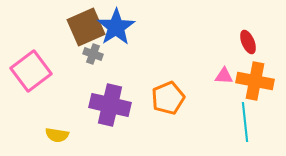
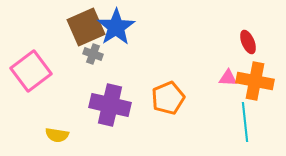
pink triangle: moved 4 px right, 2 px down
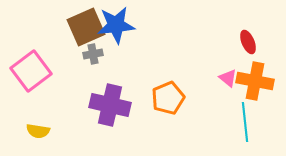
blue star: moved 2 px up; rotated 27 degrees clockwise
gray cross: rotated 30 degrees counterclockwise
pink triangle: rotated 36 degrees clockwise
yellow semicircle: moved 19 px left, 4 px up
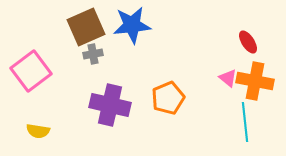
blue star: moved 16 px right
red ellipse: rotated 10 degrees counterclockwise
